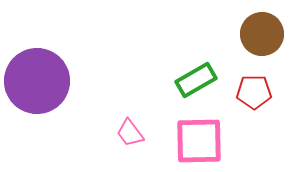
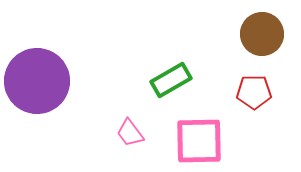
green rectangle: moved 25 px left
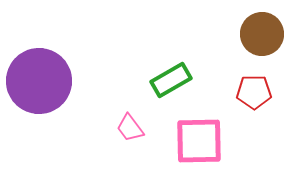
purple circle: moved 2 px right
pink trapezoid: moved 5 px up
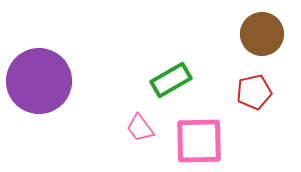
red pentagon: rotated 12 degrees counterclockwise
pink trapezoid: moved 10 px right
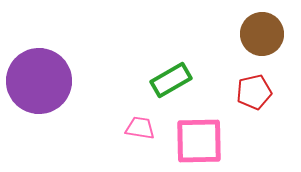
pink trapezoid: rotated 136 degrees clockwise
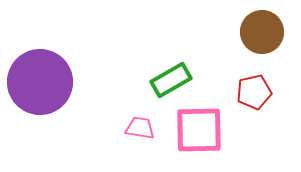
brown circle: moved 2 px up
purple circle: moved 1 px right, 1 px down
pink square: moved 11 px up
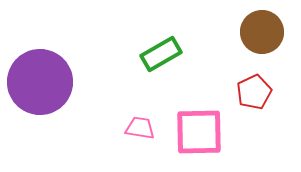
green rectangle: moved 10 px left, 26 px up
red pentagon: rotated 12 degrees counterclockwise
pink square: moved 2 px down
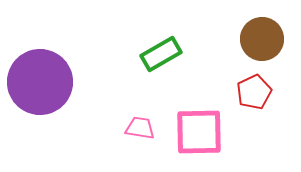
brown circle: moved 7 px down
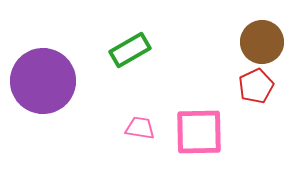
brown circle: moved 3 px down
green rectangle: moved 31 px left, 4 px up
purple circle: moved 3 px right, 1 px up
red pentagon: moved 2 px right, 6 px up
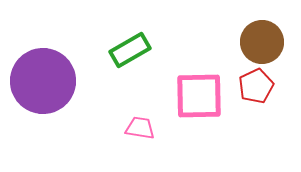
pink square: moved 36 px up
